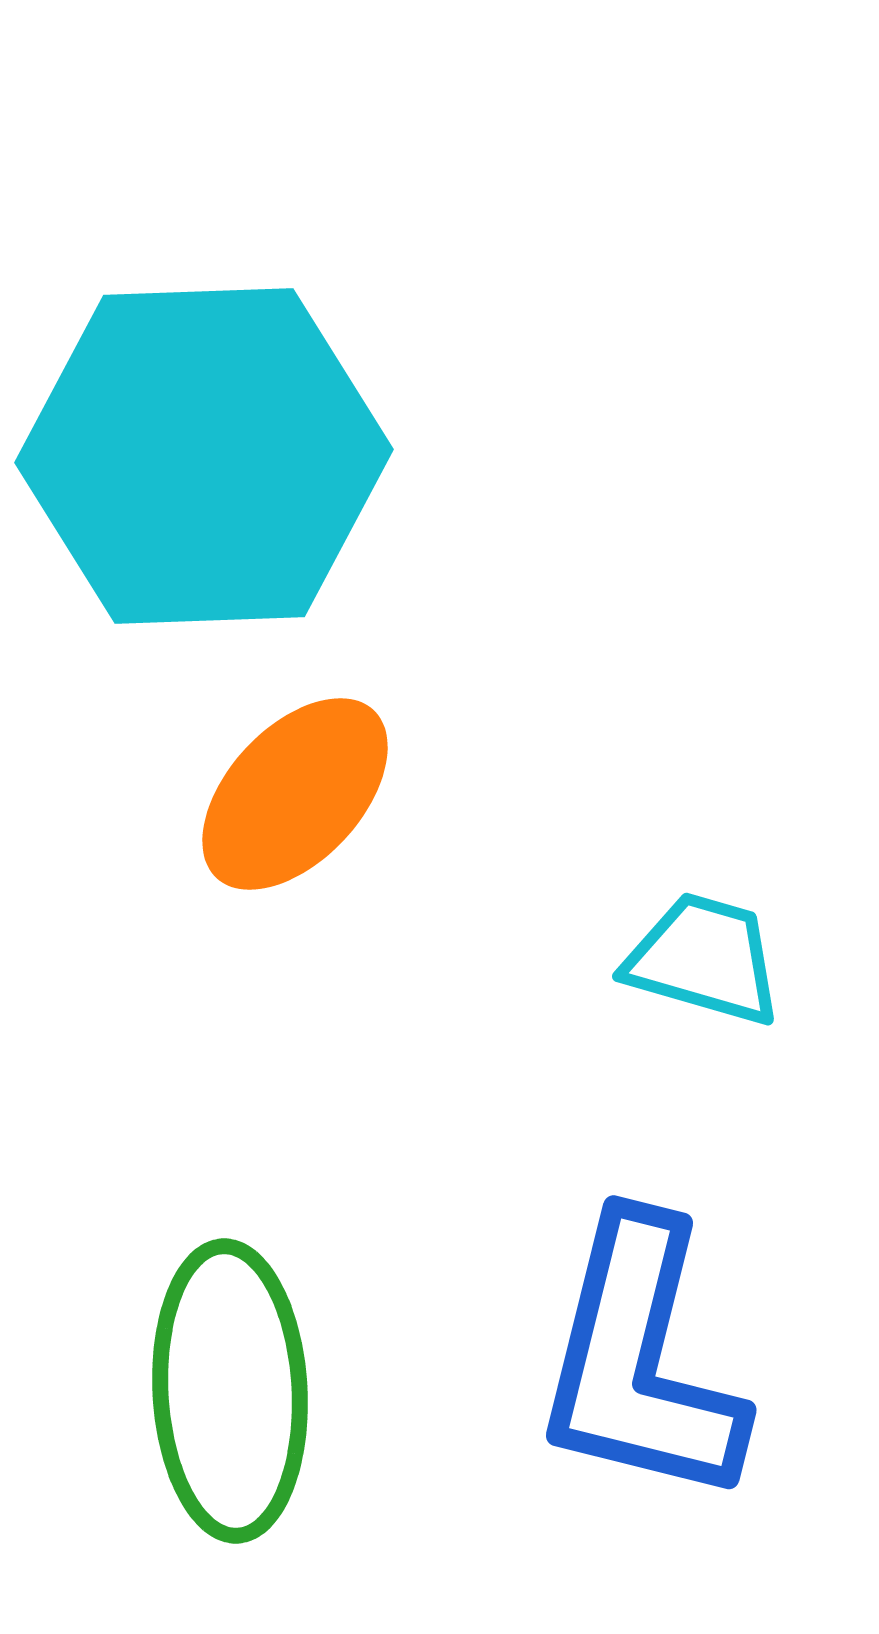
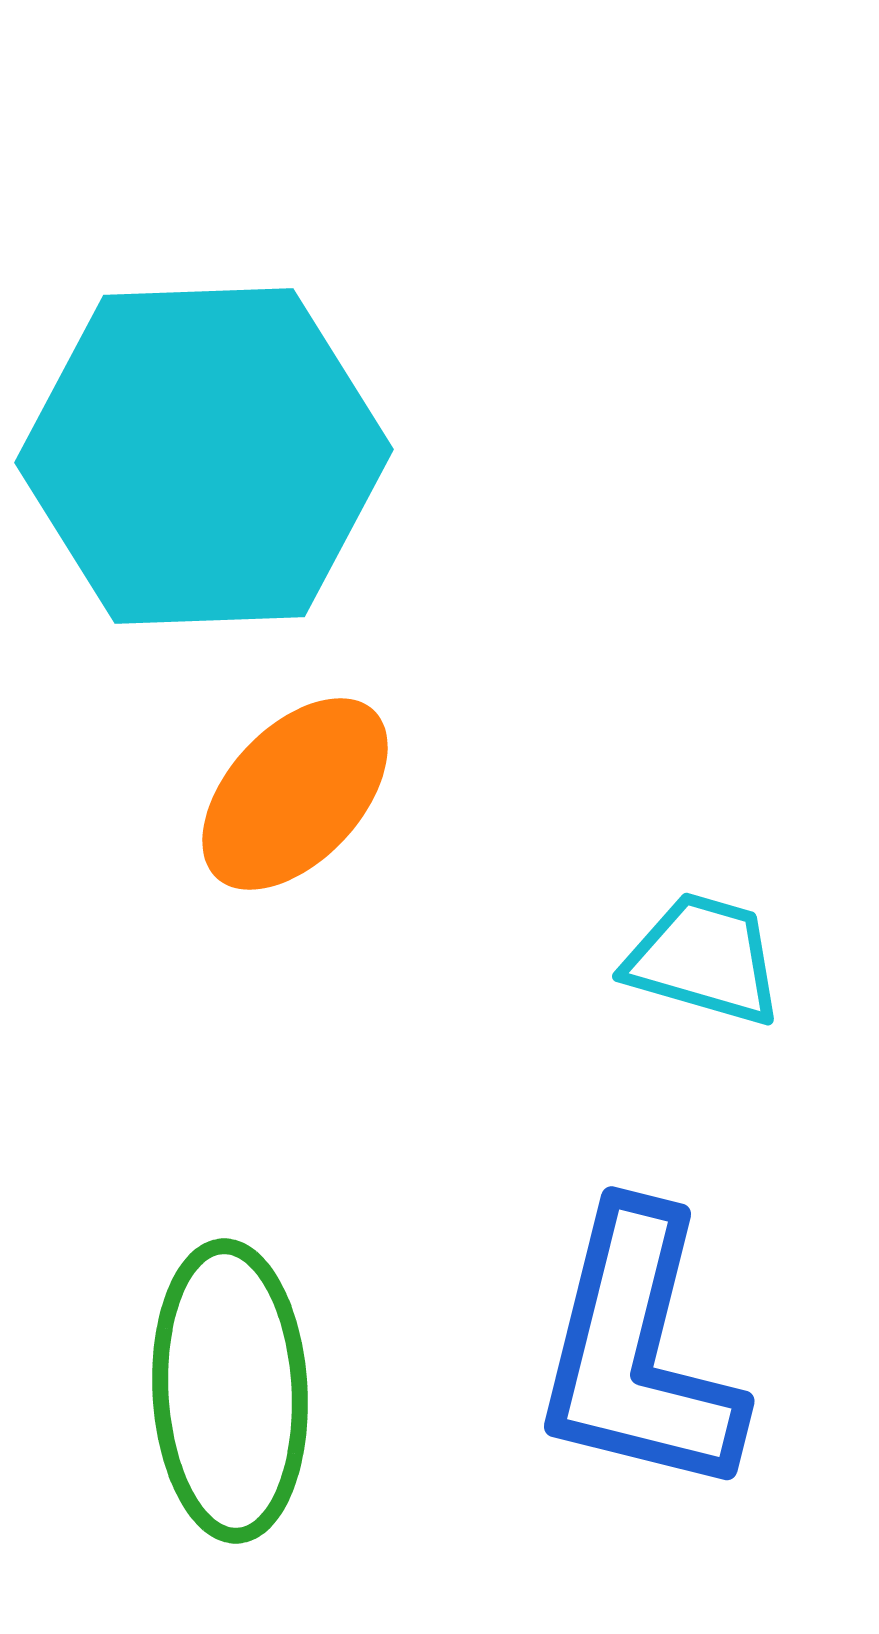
blue L-shape: moved 2 px left, 9 px up
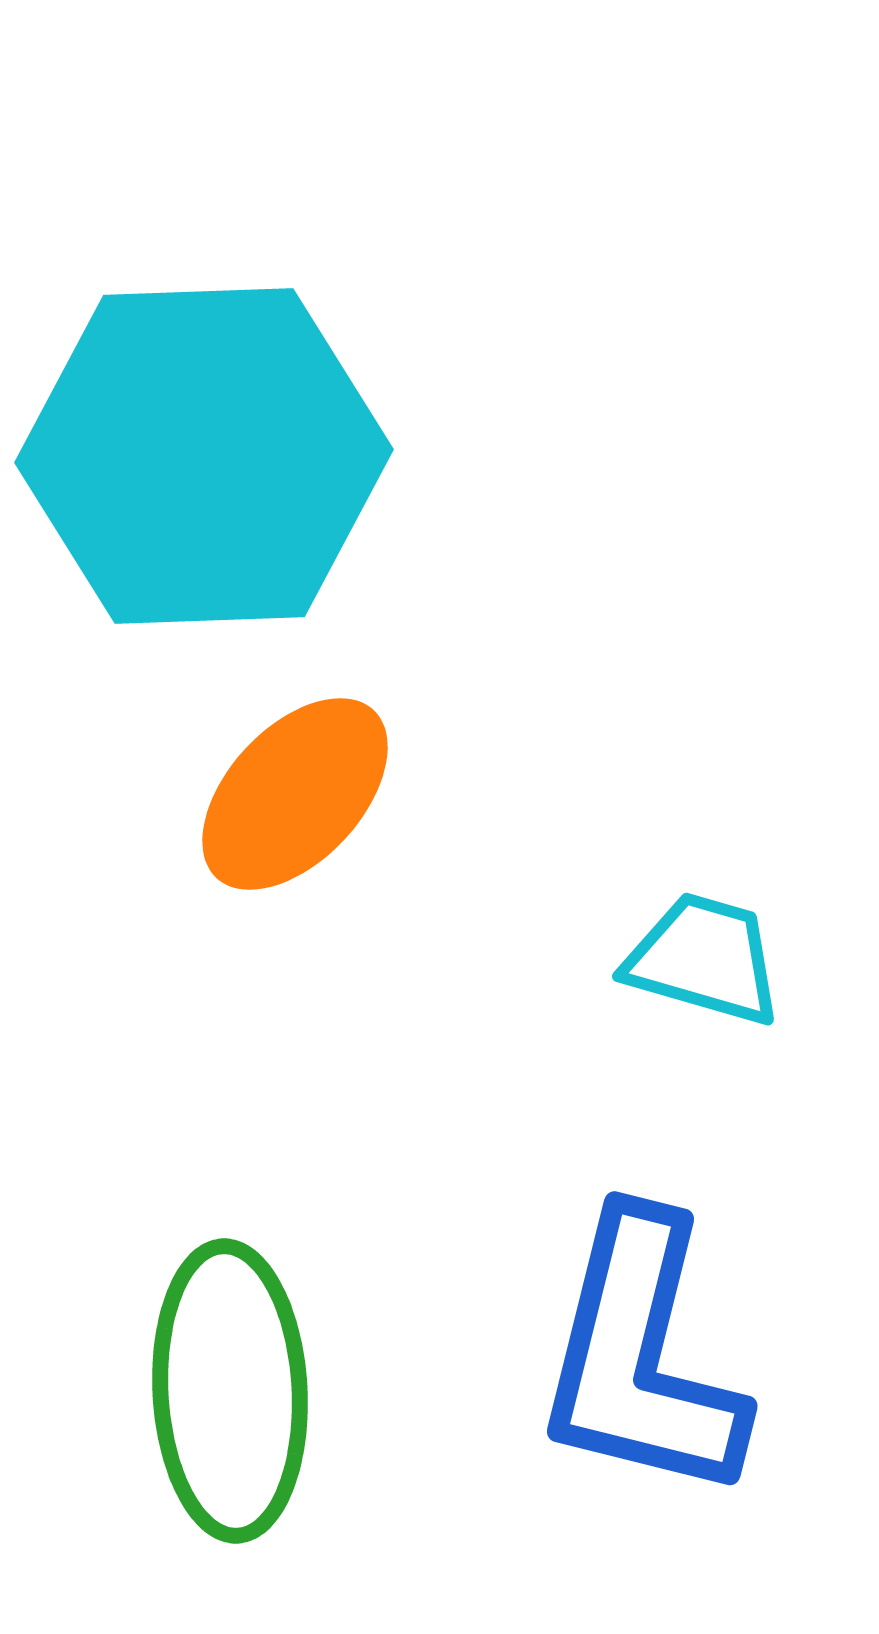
blue L-shape: moved 3 px right, 5 px down
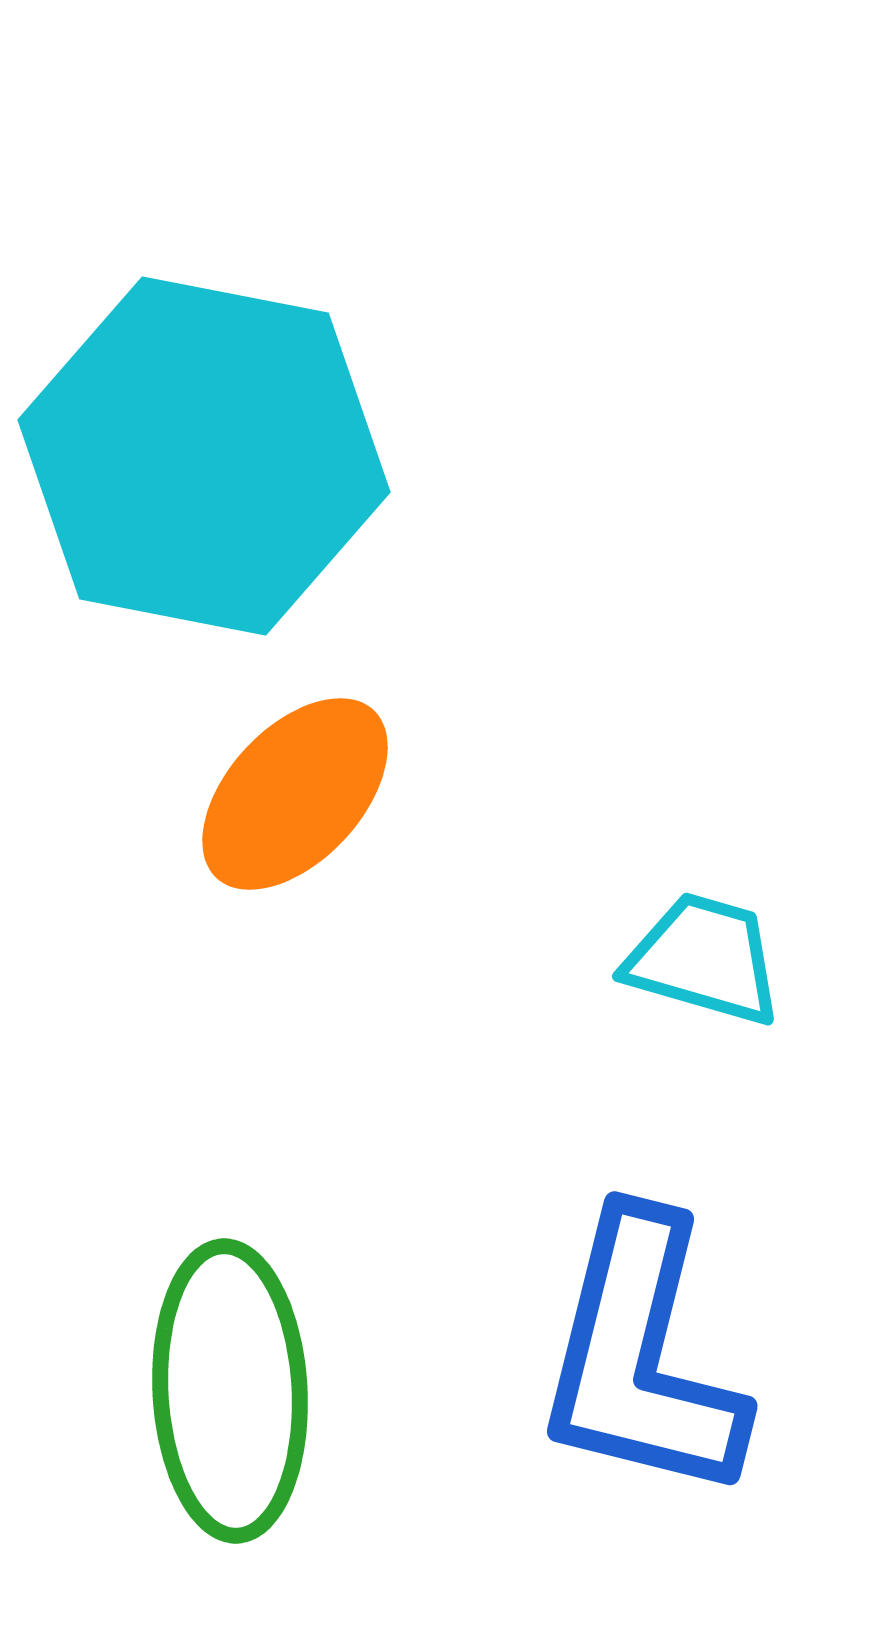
cyan hexagon: rotated 13 degrees clockwise
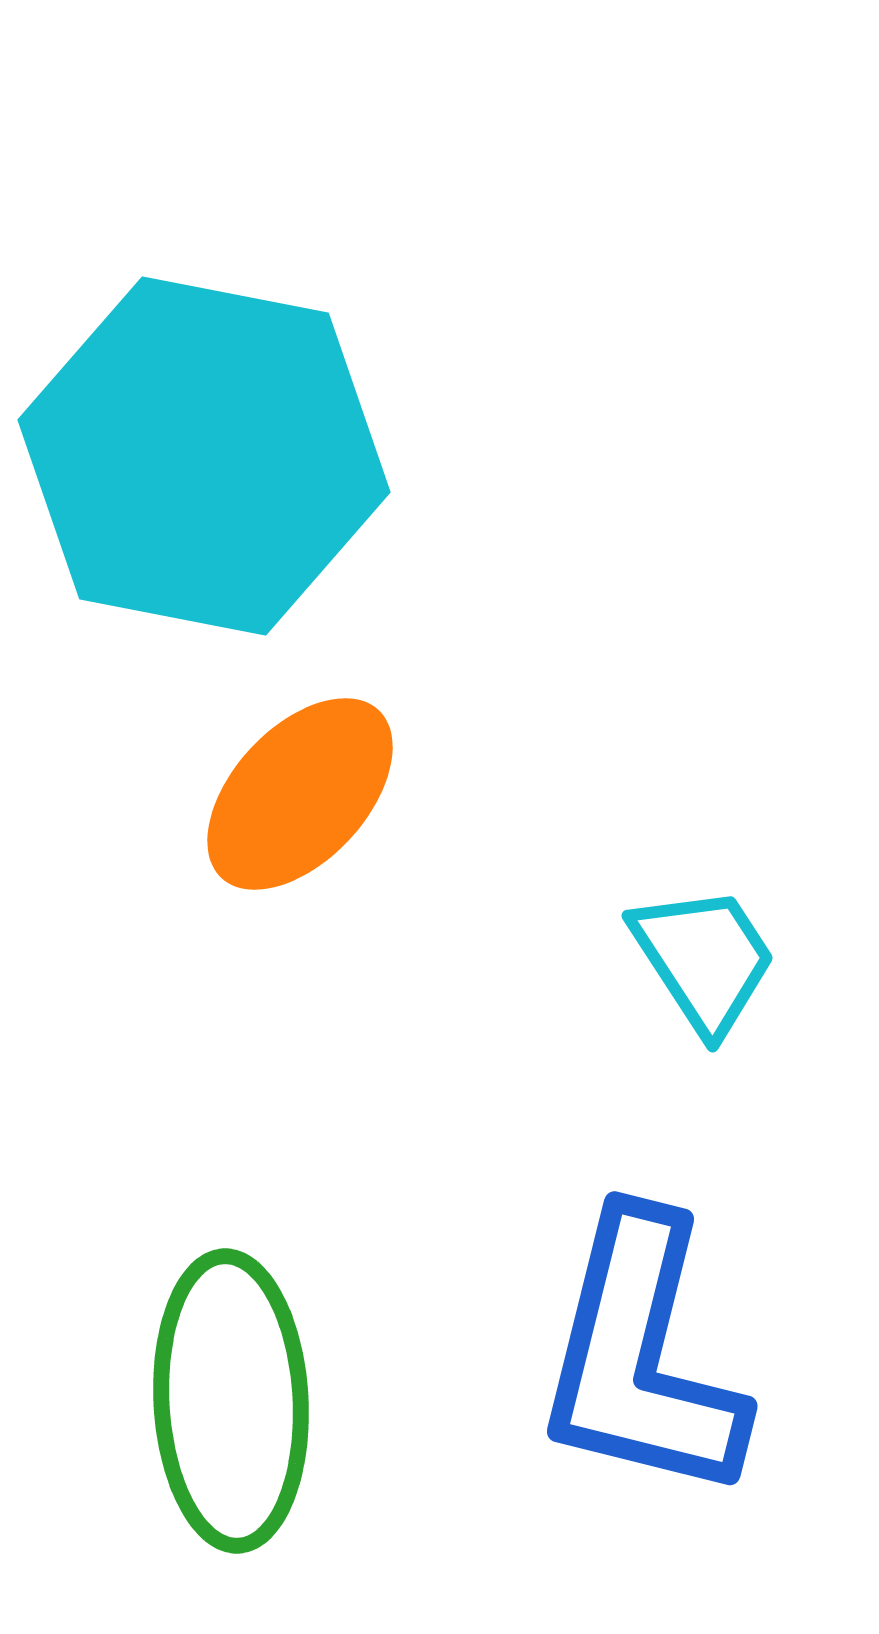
orange ellipse: moved 5 px right
cyan trapezoid: rotated 41 degrees clockwise
green ellipse: moved 1 px right, 10 px down
